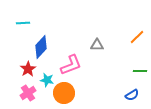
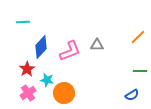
cyan line: moved 1 px up
orange line: moved 1 px right
pink L-shape: moved 1 px left, 14 px up
red star: moved 1 px left
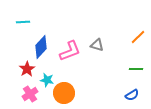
gray triangle: rotated 16 degrees clockwise
green line: moved 4 px left, 2 px up
pink cross: moved 2 px right, 1 px down
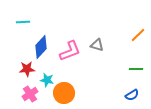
orange line: moved 2 px up
red star: rotated 28 degrees clockwise
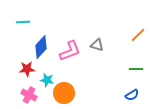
pink cross: moved 1 px left, 1 px down; rotated 28 degrees counterclockwise
